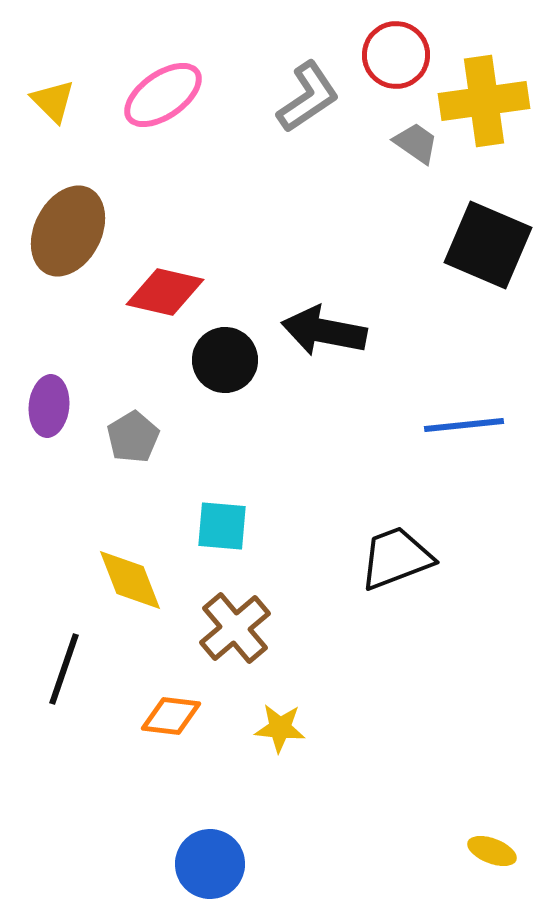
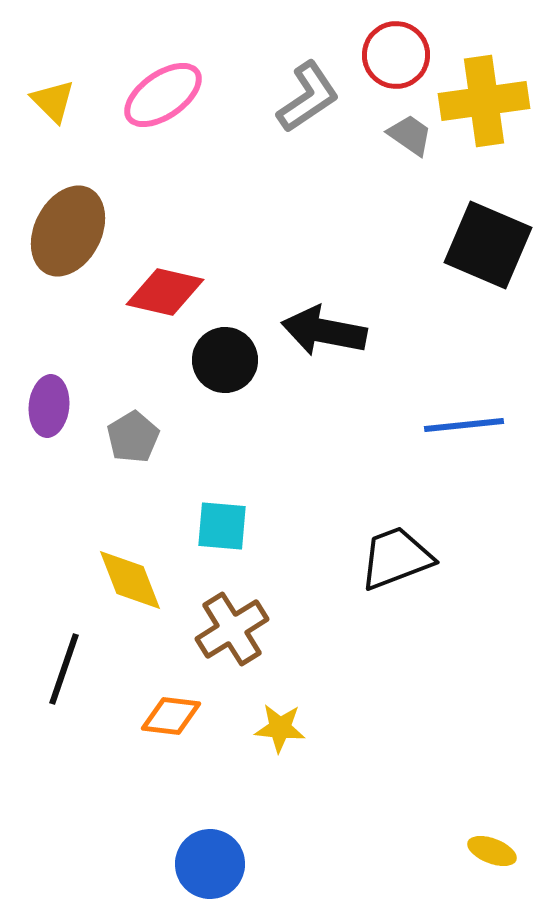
gray trapezoid: moved 6 px left, 8 px up
brown cross: moved 3 px left, 1 px down; rotated 8 degrees clockwise
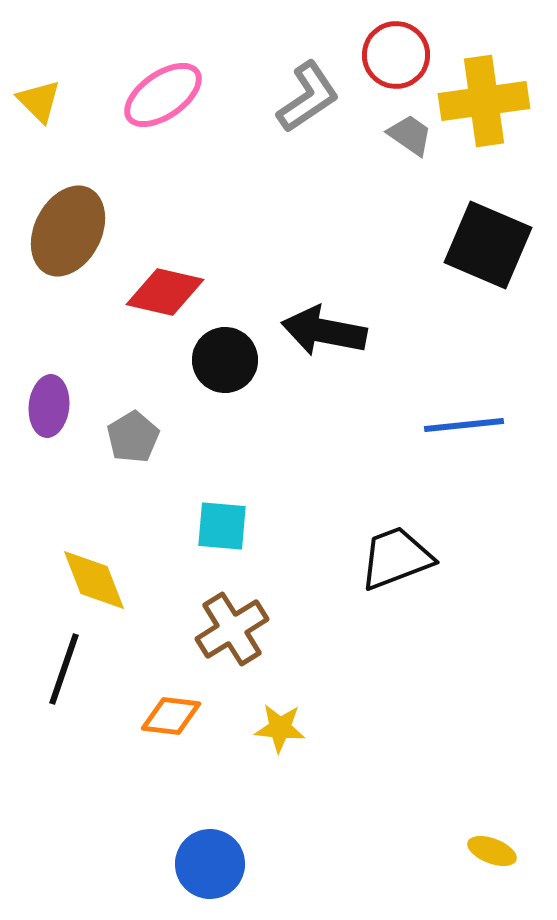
yellow triangle: moved 14 px left
yellow diamond: moved 36 px left
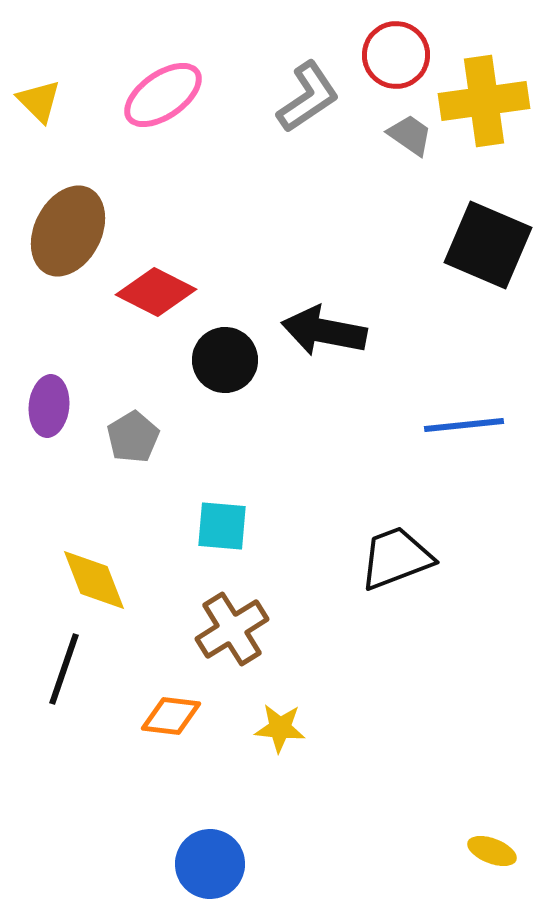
red diamond: moved 9 px left; rotated 14 degrees clockwise
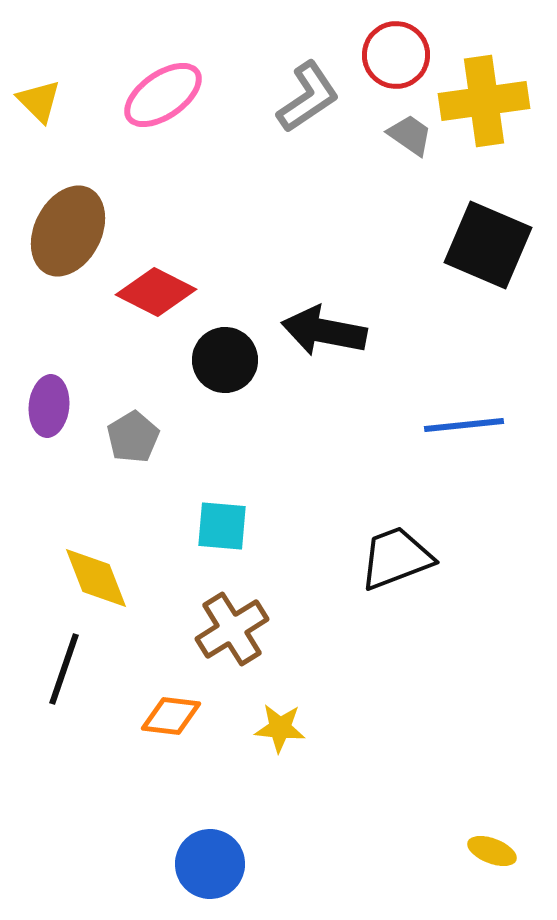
yellow diamond: moved 2 px right, 2 px up
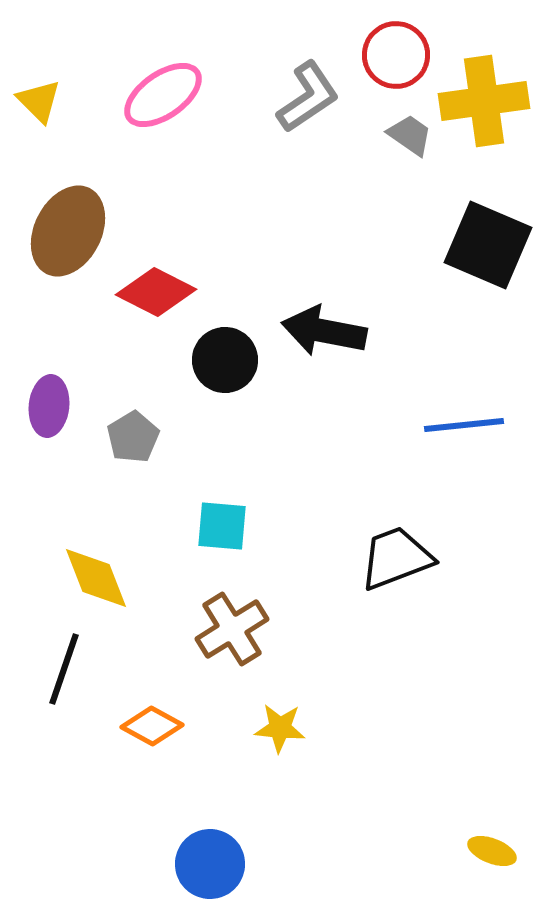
orange diamond: moved 19 px left, 10 px down; rotated 22 degrees clockwise
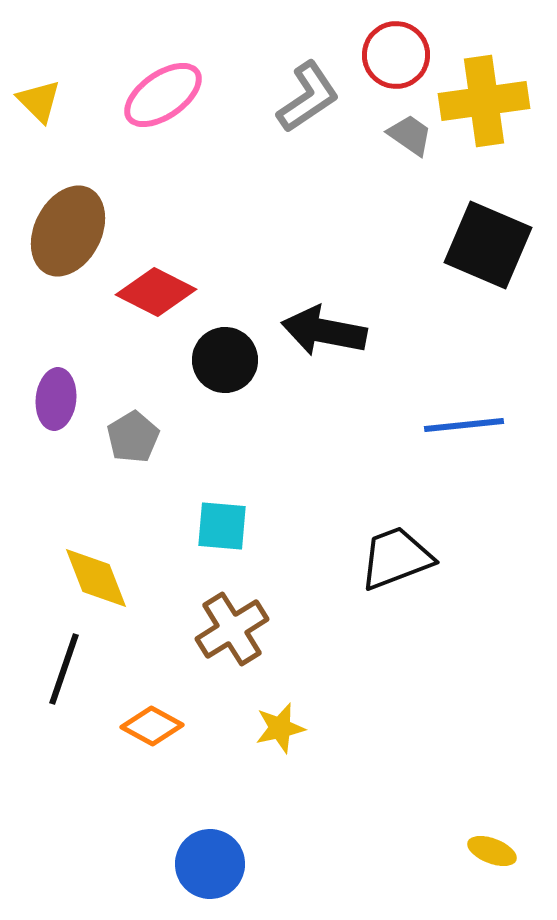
purple ellipse: moved 7 px right, 7 px up
yellow star: rotated 18 degrees counterclockwise
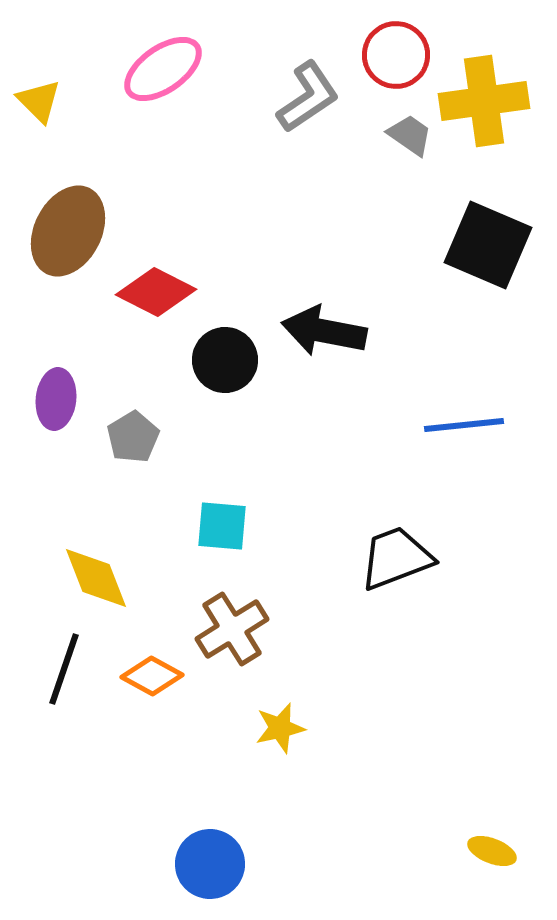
pink ellipse: moved 26 px up
orange diamond: moved 50 px up
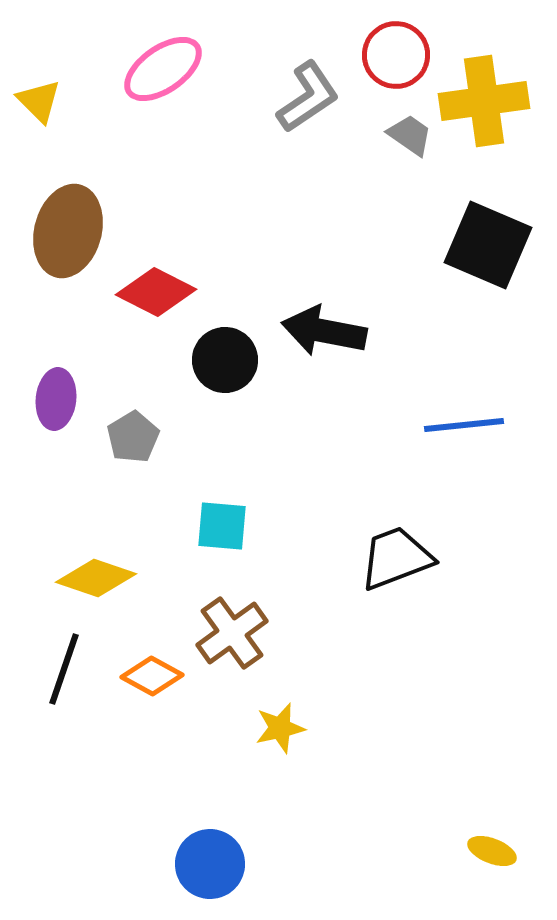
brown ellipse: rotated 12 degrees counterclockwise
yellow diamond: rotated 50 degrees counterclockwise
brown cross: moved 4 px down; rotated 4 degrees counterclockwise
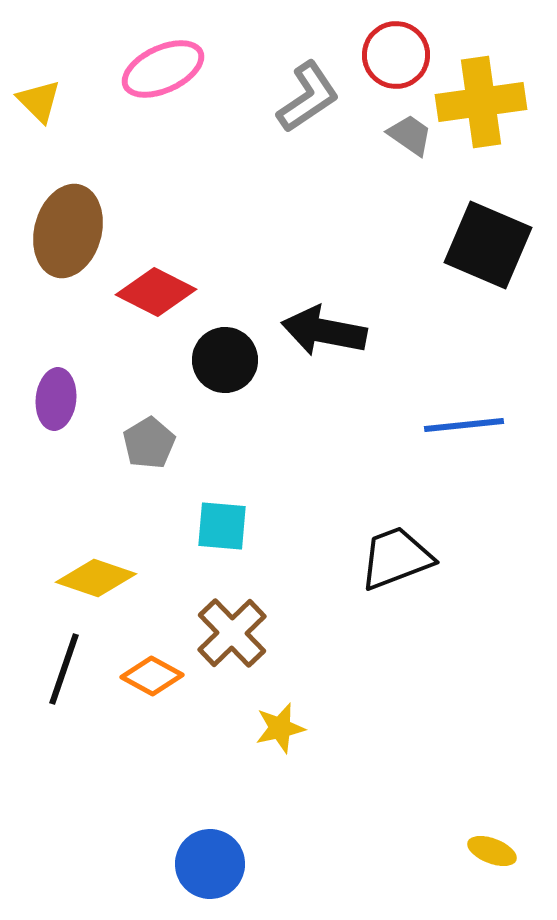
pink ellipse: rotated 10 degrees clockwise
yellow cross: moved 3 px left, 1 px down
gray pentagon: moved 16 px right, 6 px down
brown cross: rotated 8 degrees counterclockwise
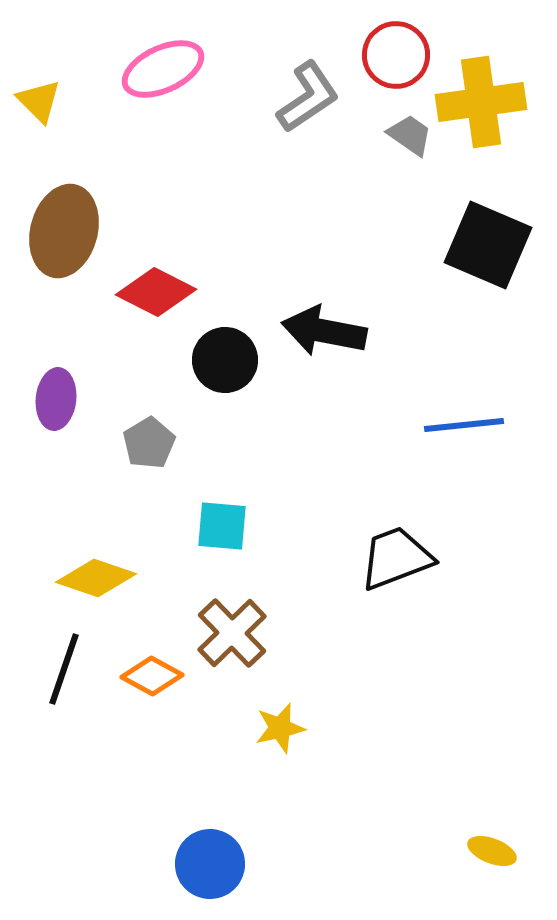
brown ellipse: moved 4 px left
